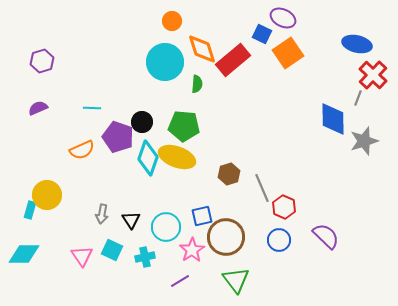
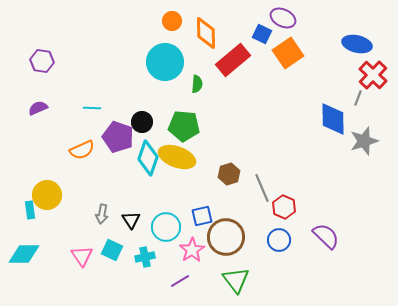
orange diamond at (202, 49): moved 4 px right, 16 px up; rotated 16 degrees clockwise
purple hexagon at (42, 61): rotated 25 degrees clockwise
cyan rectangle at (30, 210): rotated 24 degrees counterclockwise
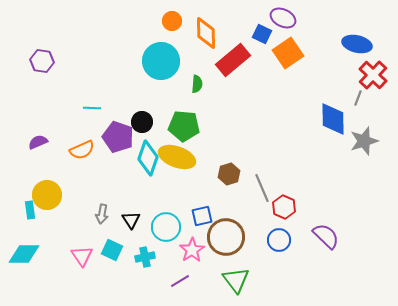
cyan circle at (165, 62): moved 4 px left, 1 px up
purple semicircle at (38, 108): moved 34 px down
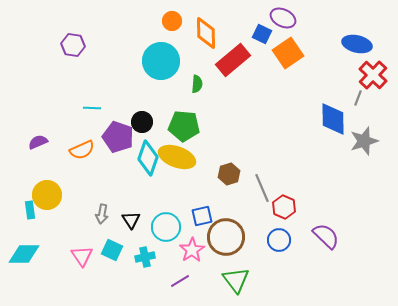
purple hexagon at (42, 61): moved 31 px right, 16 px up
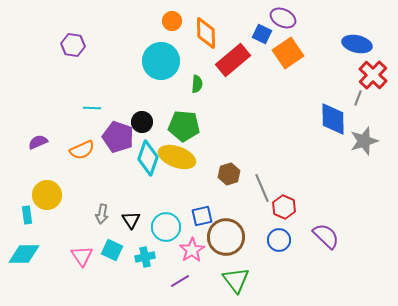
cyan rectangle at (30, 210): moved 3 px left, 5 px down
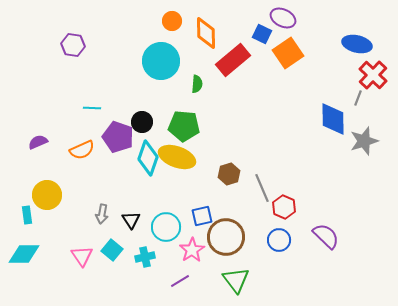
cyan square at (112, 250): rotated 15 degrees clockwise
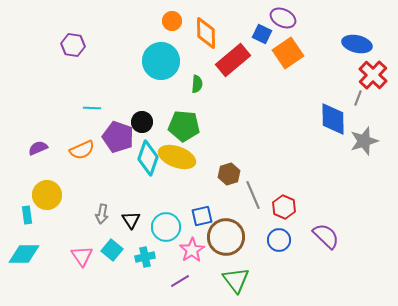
purple semicircle at (38, 142): moved 6 px down
gray line at (262, 188): moved 9 px left, 7 px down
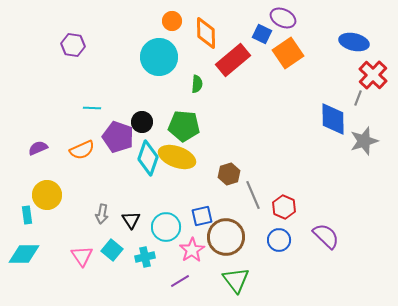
blue ellipse at (357, 44): moved 3 px left, 2 px up
cyan circle at (161, 61): moved 2 px left, 4 px up
